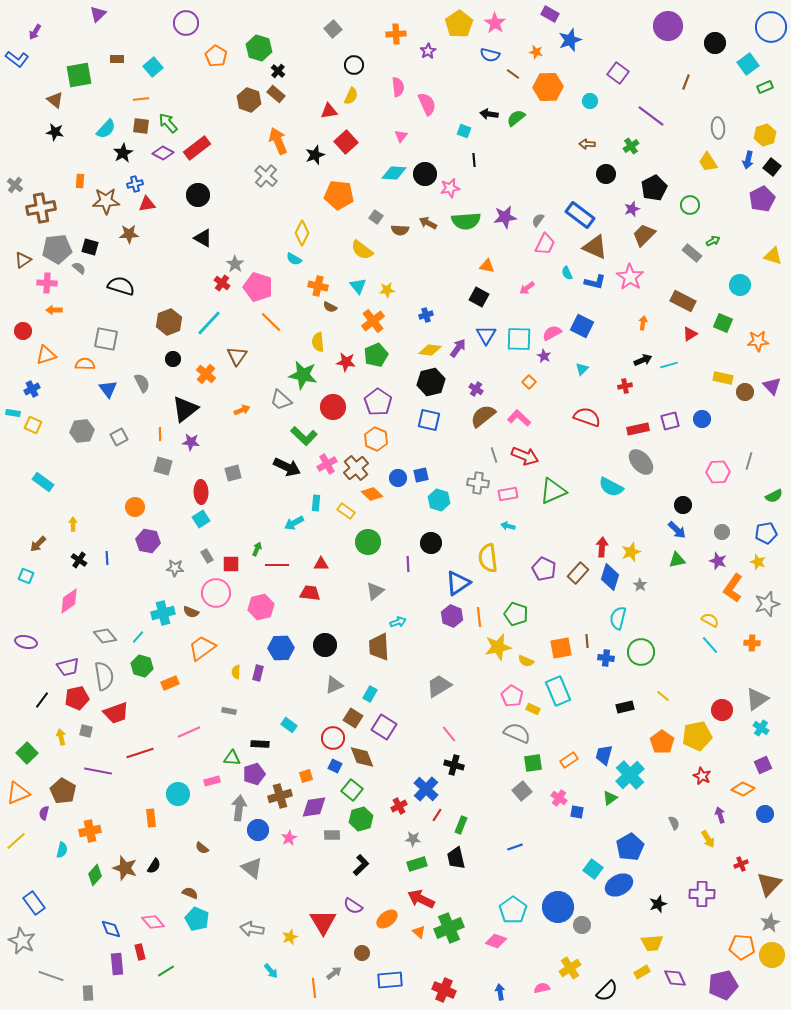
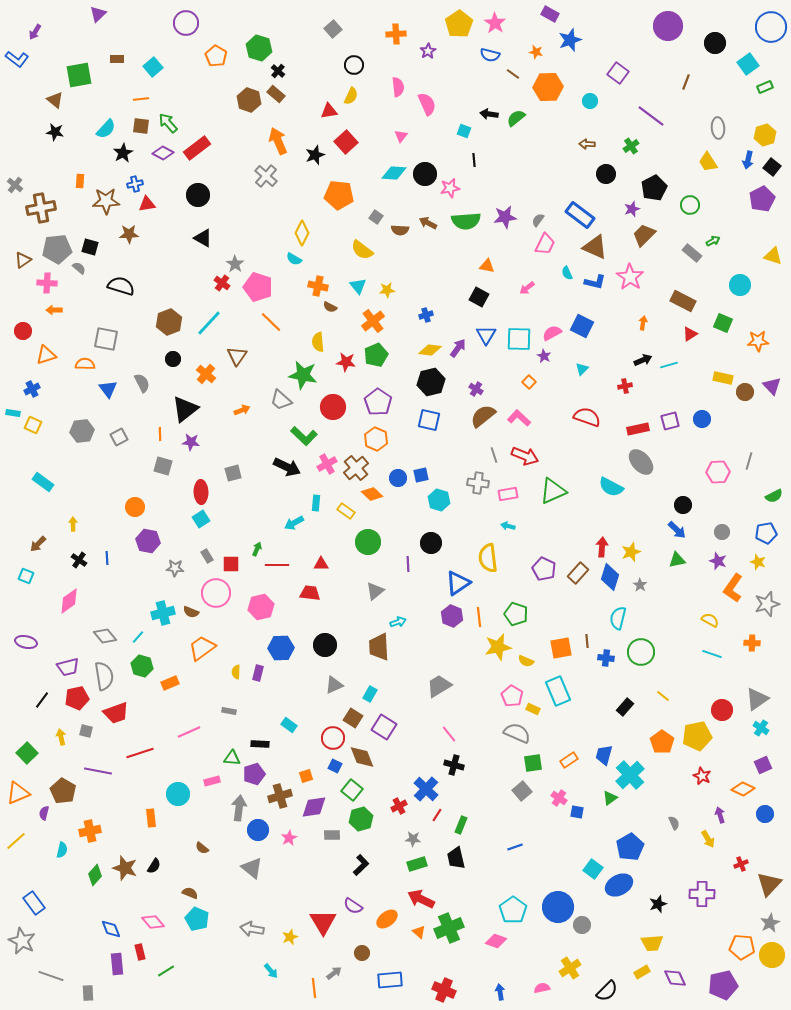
cyan line at (710, 645): moved 2 px right, 9 px down; rotated 30 degrees counterclockwise
black rectangle at (625, 707): rotated 36 degrees counterclockwise
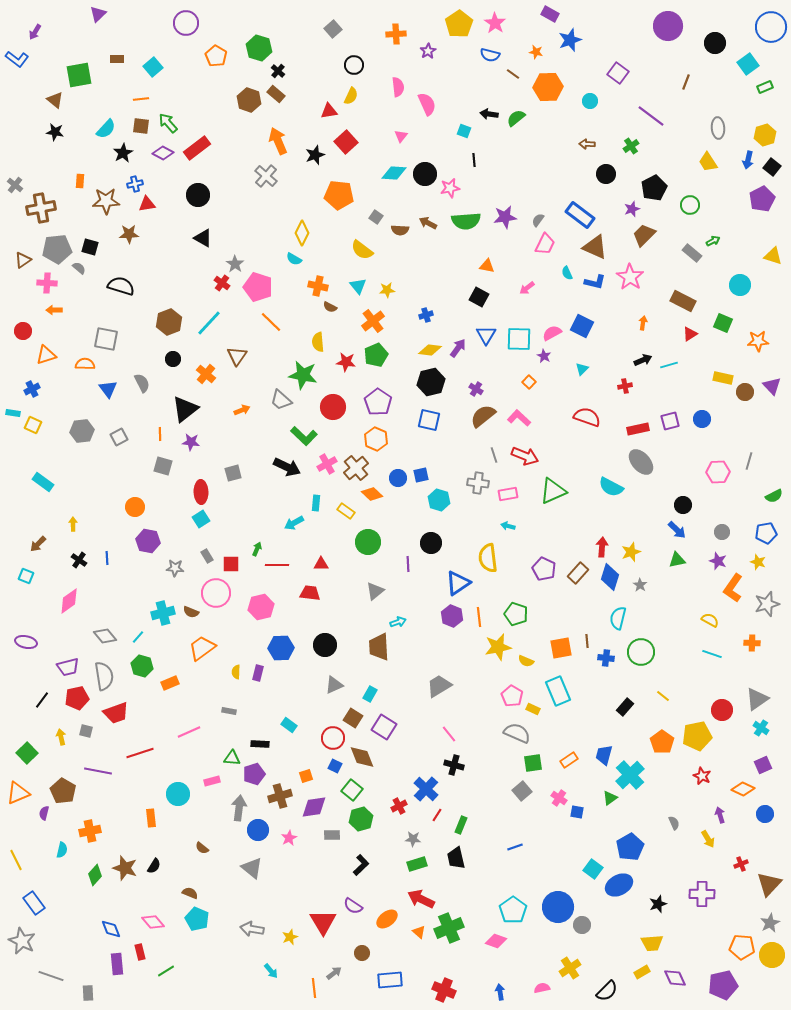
yellow line at (16, 841): moved 19 px down; rotated 75 degrees counterclockwise
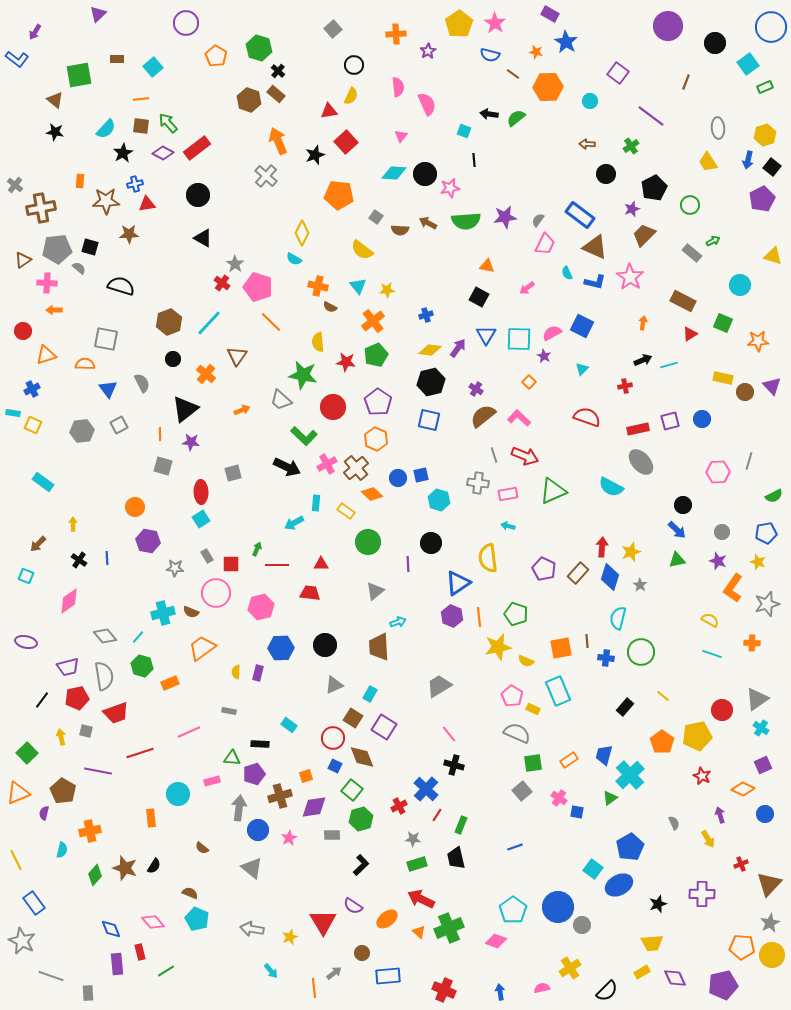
blue star at (570, 40): moved 4 px left, 2 px down; rotated 20 degrees counterclockwise
gray square at (119, 437): moved 12 px up
blue rectangle at (390, 980): moved 2 px left, 4 px up
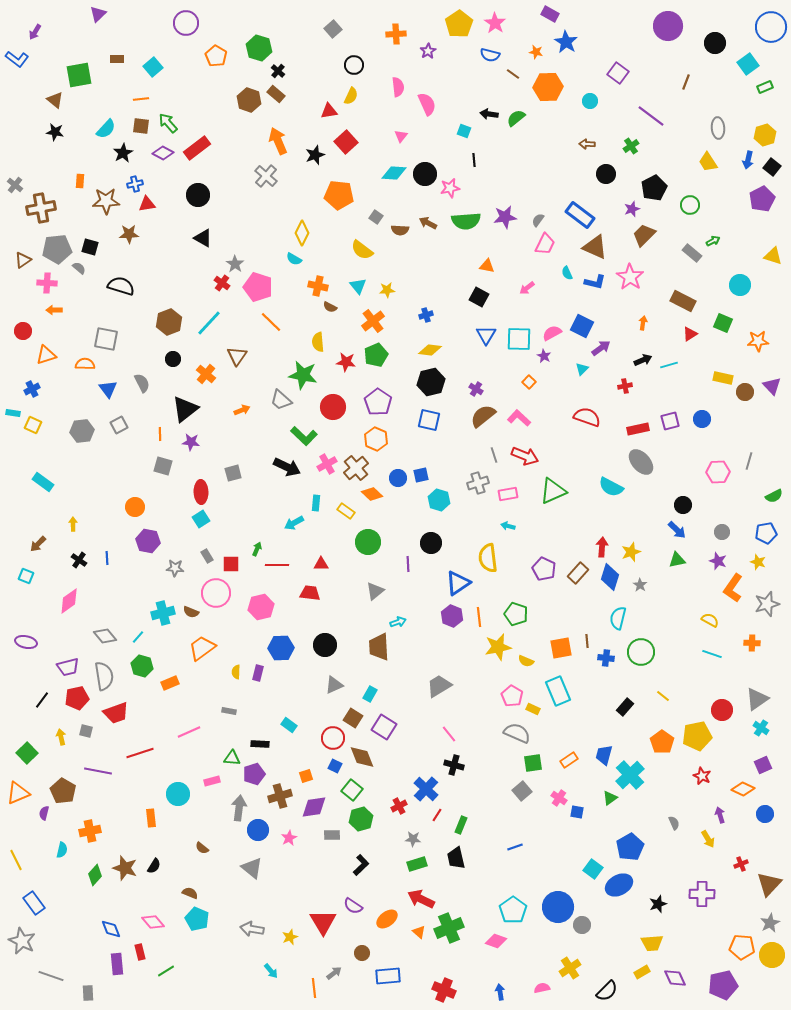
purple arrow at (458, 348): moved 143 px right; rotated 18 degrees clockwise
gray cross at (478, 483): rotated 25 degrees counterclockwise
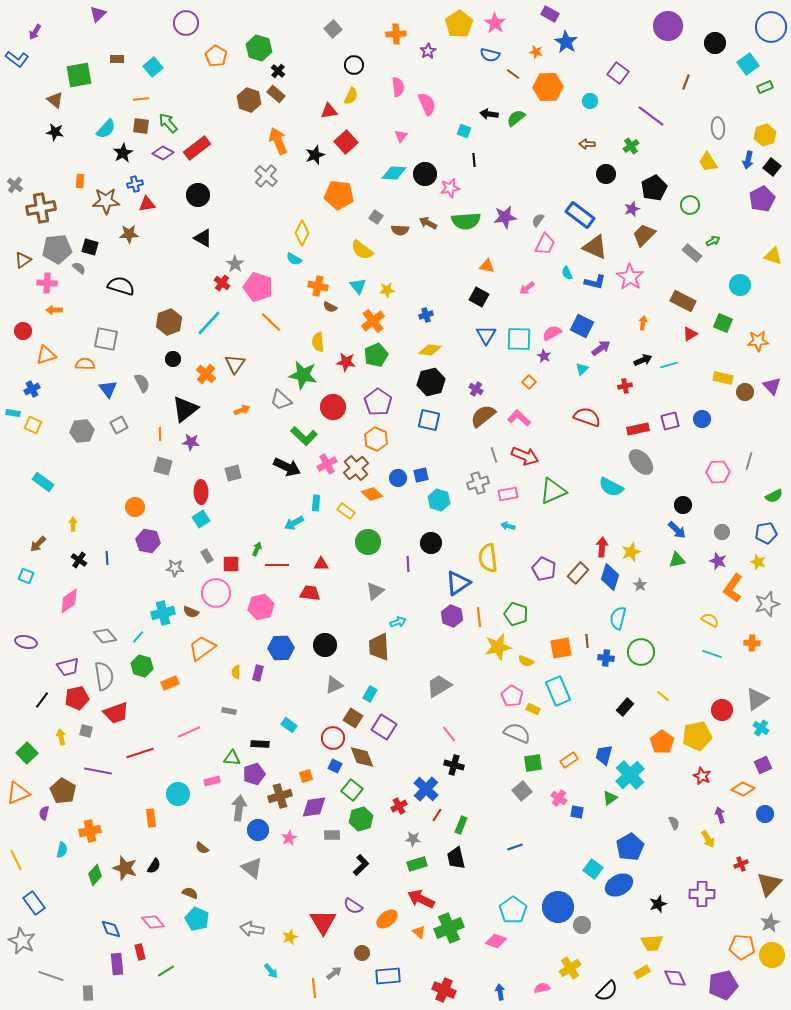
brown triangle at (237, 356): moved 2 px left, 8 px down
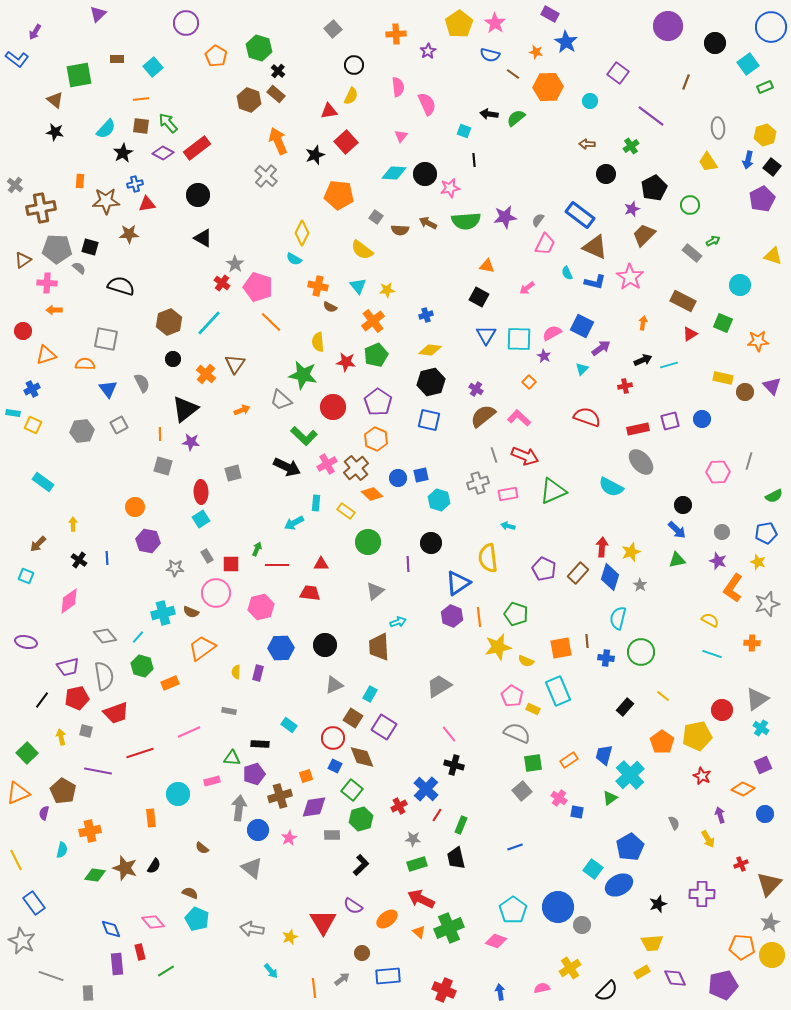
gray pentagon at (57, 249): rotated 8 degrees clockwise
green diamond at (95, 875): rotated 55 degrees clockwise
gray arrow at (334, 973): moved 8 px right, 6 px down
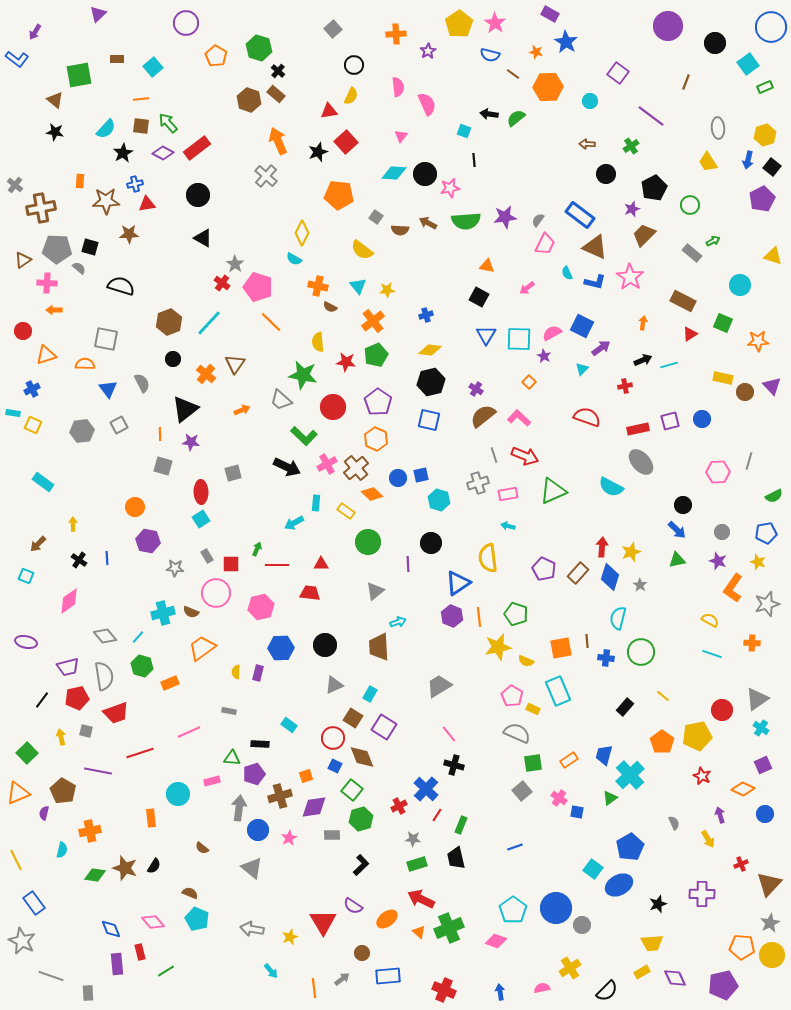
black star at (315, 155): moved 3 px right, 3 px up
blue circle at (558, 907): moved 2 px left, 1 px down
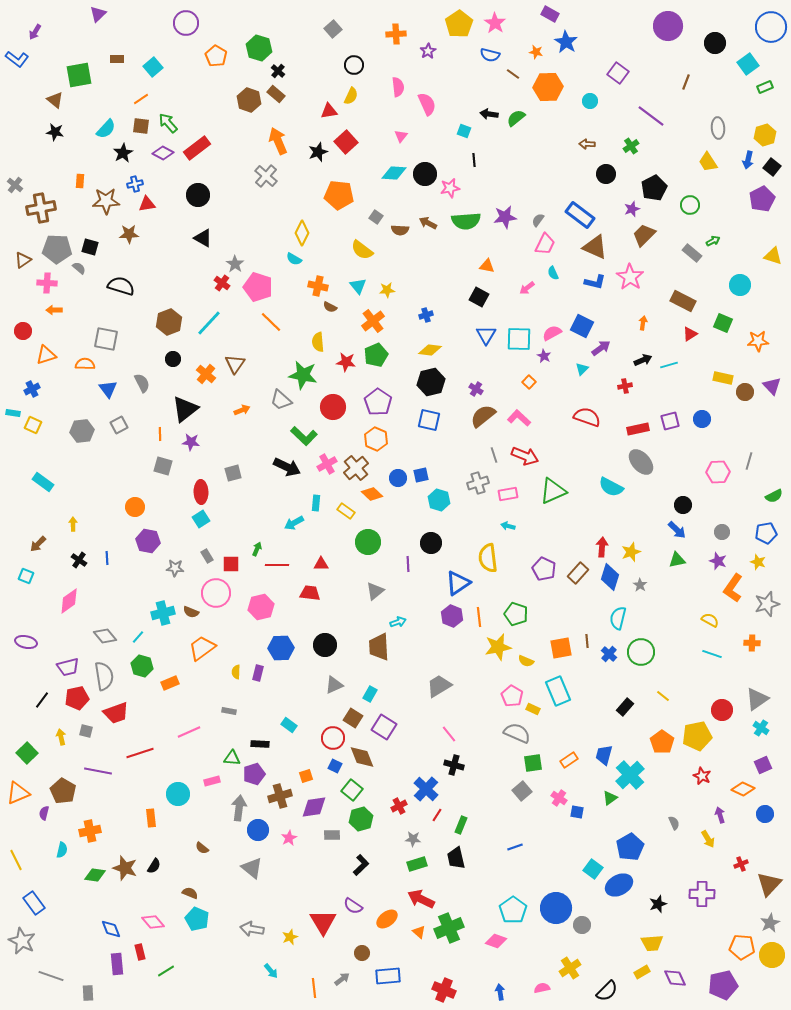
orange line at (141, 99): rotated 28 degrees counterclockwise
cyan semicircle at (567, 273): moved 14 px left
blue cross at (606, 658): moved 3 px right, 4 px up; rotated 35 degrees clockwise
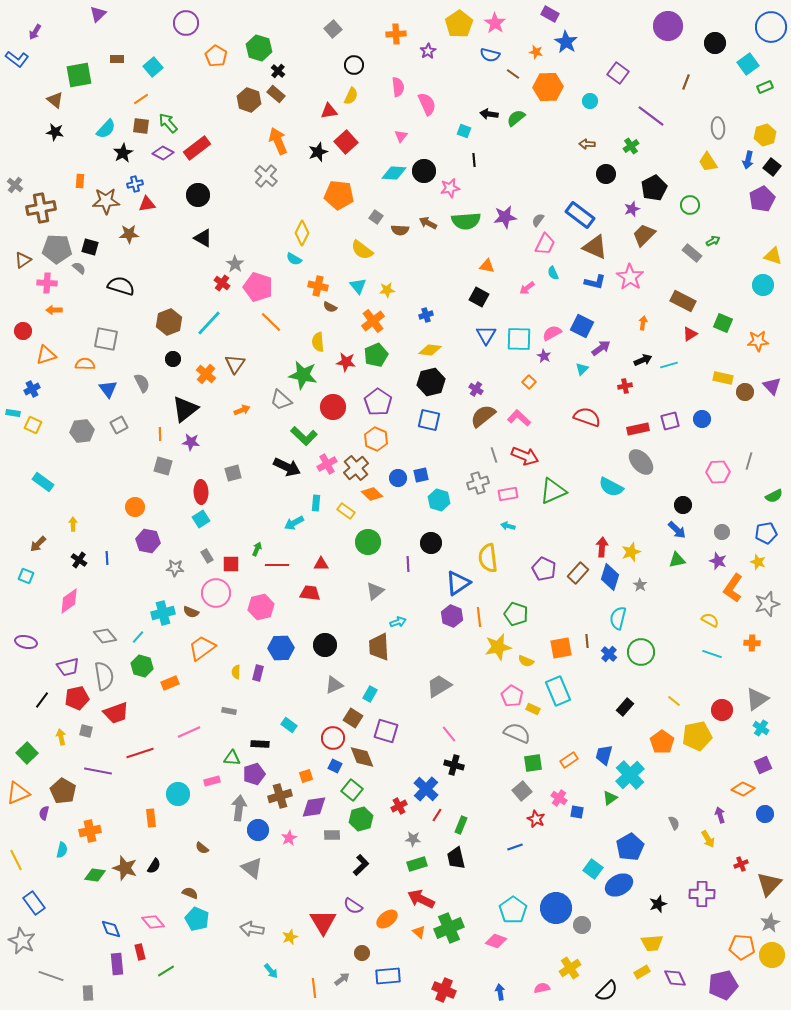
black circle at (425, 174): moved 1 px left, 3 px up
cyan circle at (740, 285): moved 23 px right
yellow line at (663, 696): moved 11 px right, 5 px down
purple square at (384, 727): moved 2 px right, 4 px down; rotated 15 degrees counterclockwise
red star at (702, 776): moved 166 px left, 43 px down
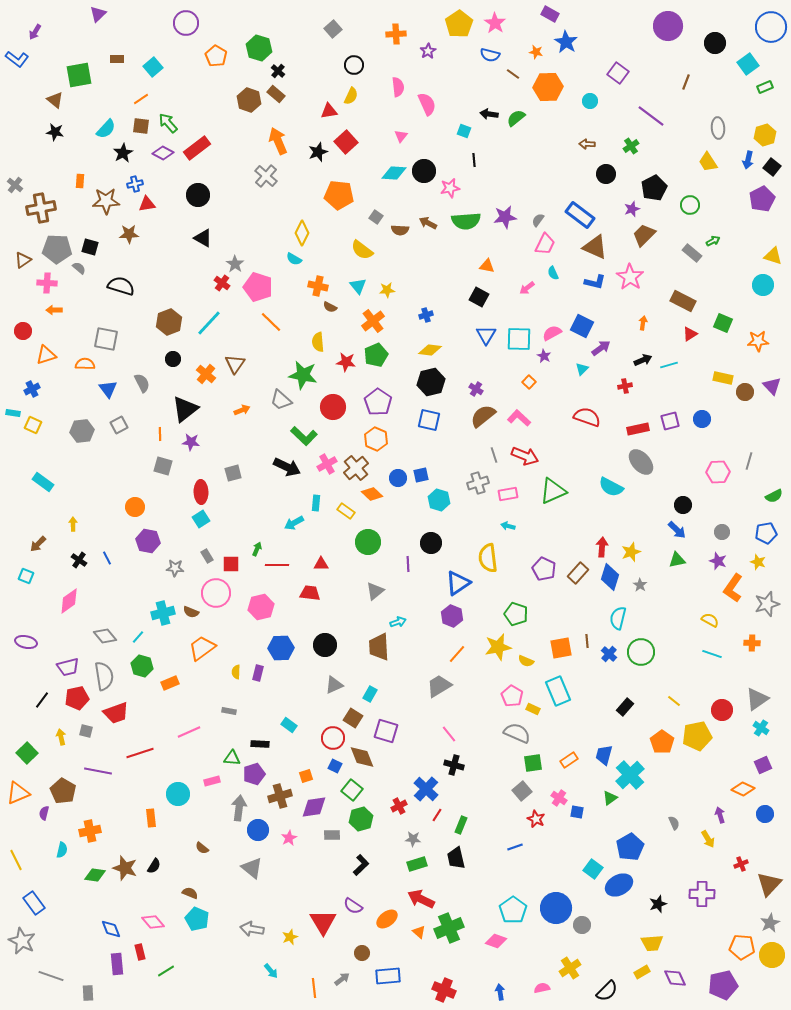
blue line at (107, 558): rotated 24 degrees counterclockwise
orange line at (479, 617): moved 22 px left, 37 px down; rotated 48 degrees clockwise
